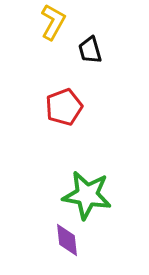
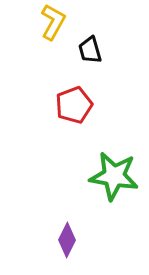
red pentagon: moved 10 px right, 2 px up
green star: moved 27 px right, 19 px up
purple diamond: rotated 32 degrees clockwise
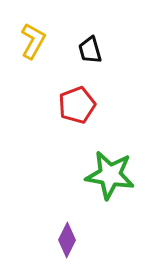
yellow L-shape: moved 20 px left, 19 px down
red pentagon: moved 3 px right
green star: moved 4 px left, 1 px up
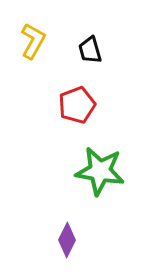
green star: moved 10 px left, 4 px up
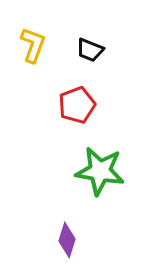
yellow L-shape: moved 4 px down; rotated 9 degrees counterclockwise
black trapezoid: rotated 52 degrees counterclockwise
purple diamond: rotated 8 degrees counterclockwise
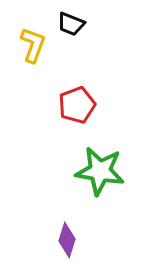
black trapezoid: moved 19 px left, 26 px up
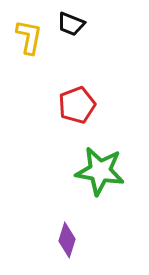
yellow L-shape: moved 4 px left, 8 px up; rotated 9 degrees counterclockwise
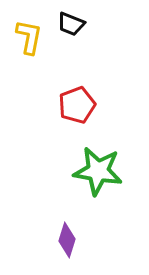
green star: moved 2 px left
